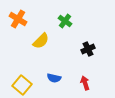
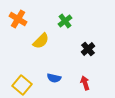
green cross: rotated 16 degrees clockwise
black cross: rotated 16 degrees counterclockwise
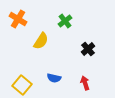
yellow semicircle: rotated 12 degrees counterclockwise
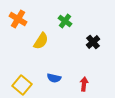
green cross: rotated 16 degrees counterclockwise
black cross: moved 5 px right, 7 px up
red arrow: moved 1 px left, 1 px down; rotated 24 degrees clockwise
